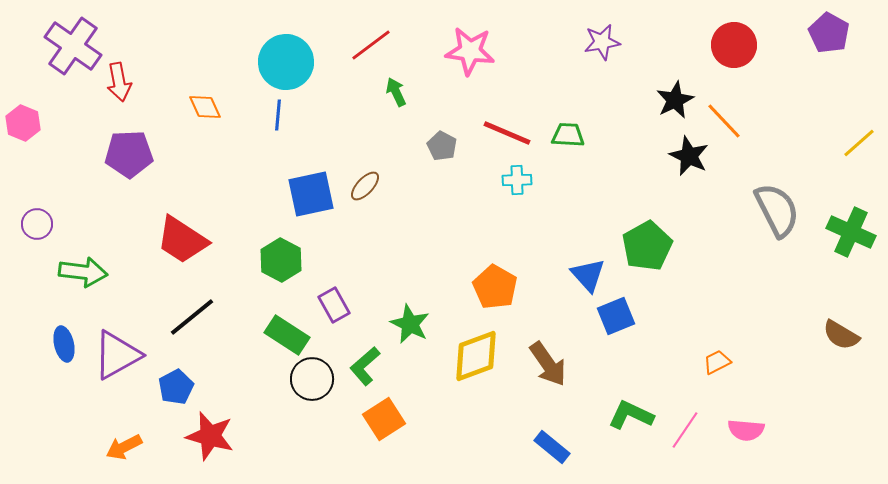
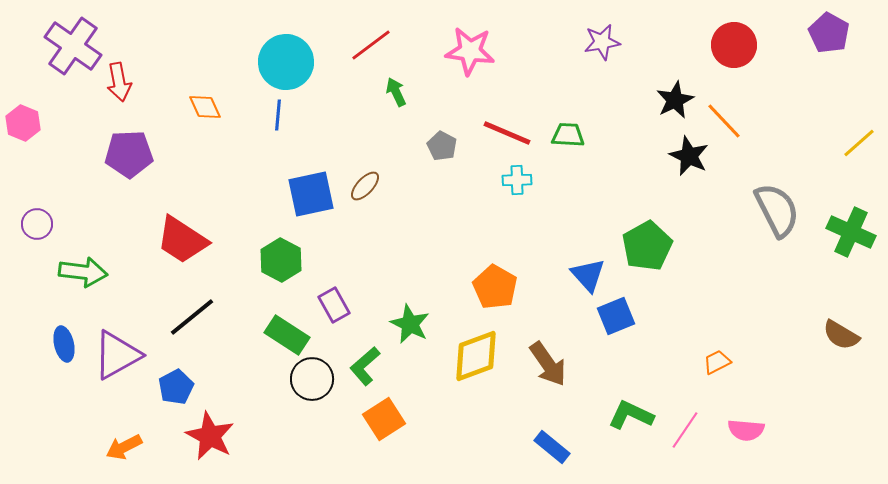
red star at (210, 436): rotated 12 degrees clockwise
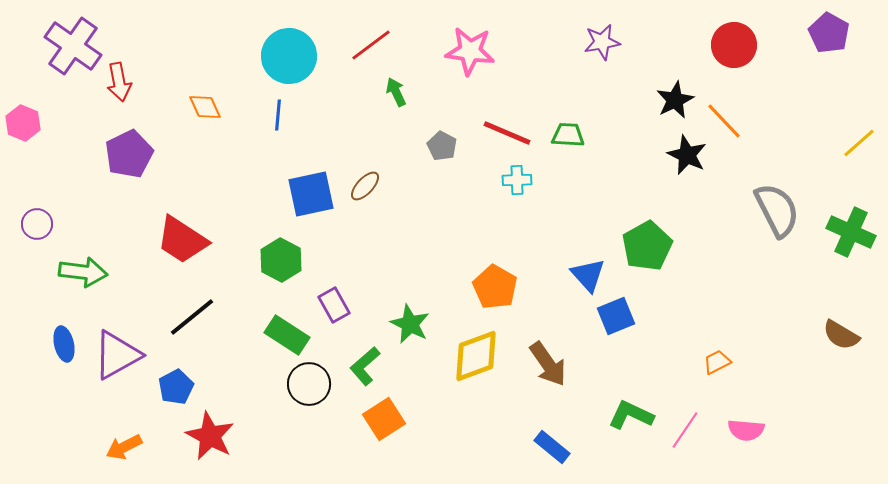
cyan circle at (286, 62): moved 3 px right, 6 px up
purple pentagon at (129, 154): rotated 24 degrees counterclockwise
black star at (689, 156): moved 2 px left, 1 px up
black circle at (312, 379): moved 3 px left, 5 px down
